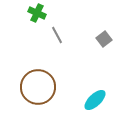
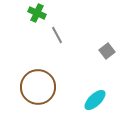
gray square: moved 3 px right, 12 px down
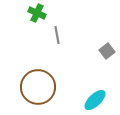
gray line: rotated 18 degrees clockwise
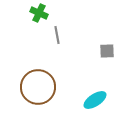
green cross: moved 2 px right
gray square: rotated 35 degrees clockwise
cyan ellipse: rotated 10 degrees clockwise
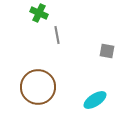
gray square: rotated 14 degrees clockwise
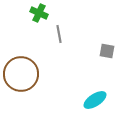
gray line: moved 2 px right, 1 px up
brown circle: moved 17 px left, 13 px up
